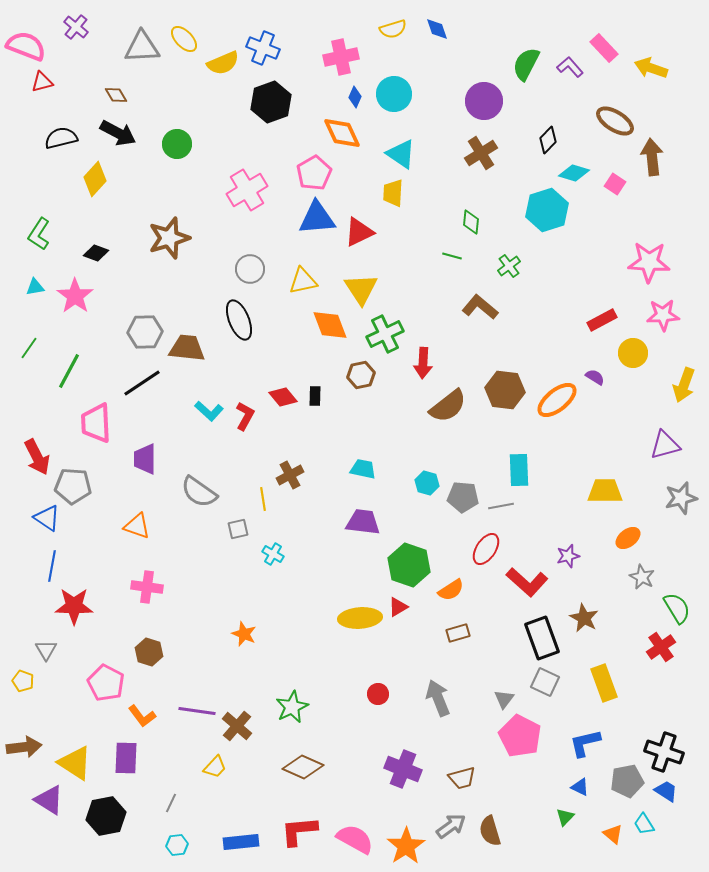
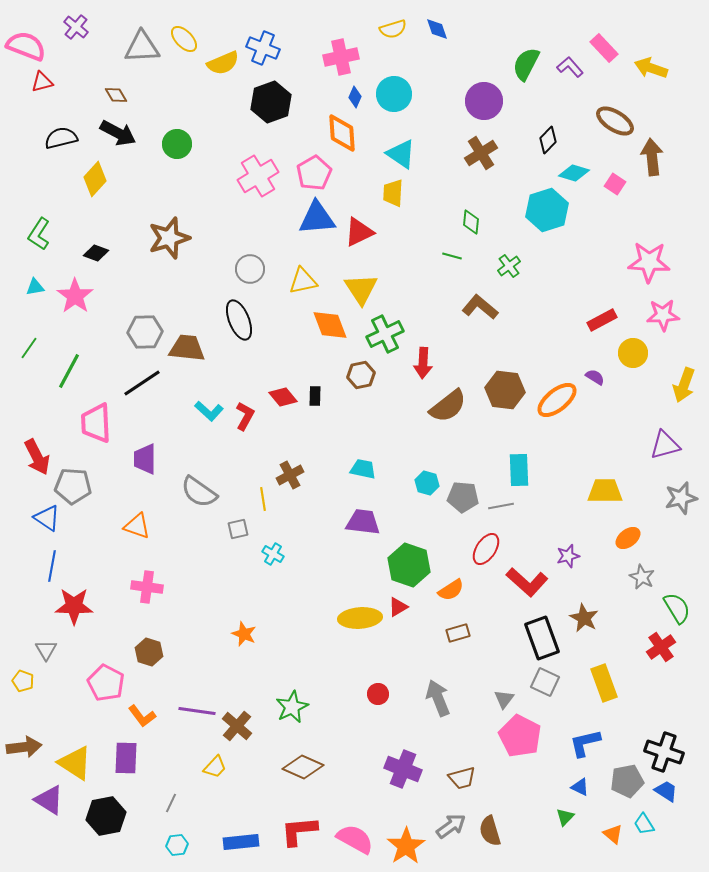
orange diamond at (342, 133): rotated 21 degrees clockwise
pink cross at (247, 190): moved 11 px right, 14 px up
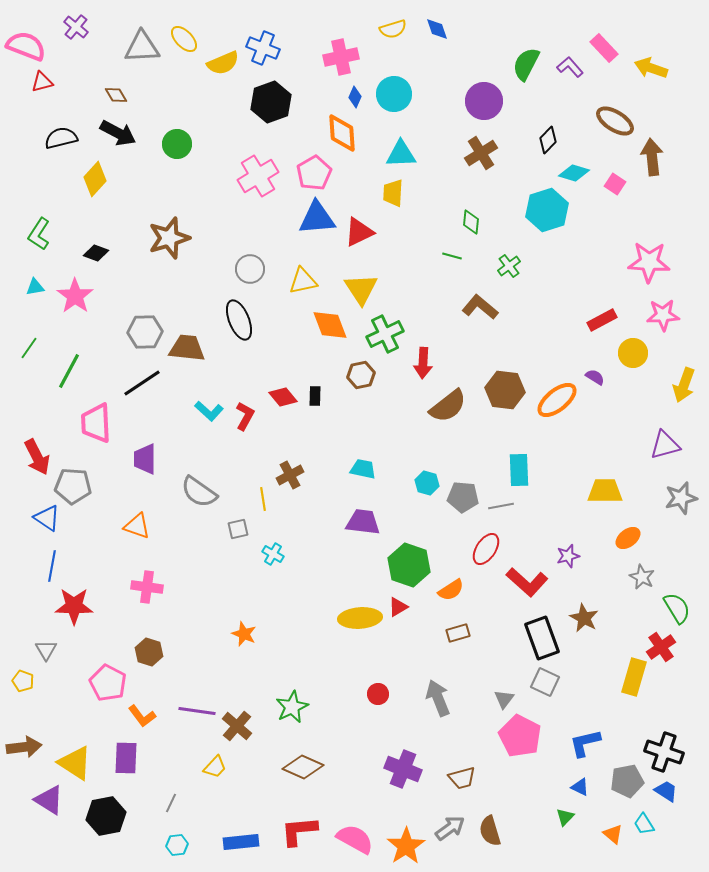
cyan triangle at (401, 154): rotated 36 degrees counterclockwise
pink pentagon at (106, 683): moved 2 px right
yellow rectangle at (604, 683): moved 30 px right, 6 px up; rotated 36 degrees clockwise
gray arrow at (451, 826): moved 1 px left, 2 px down
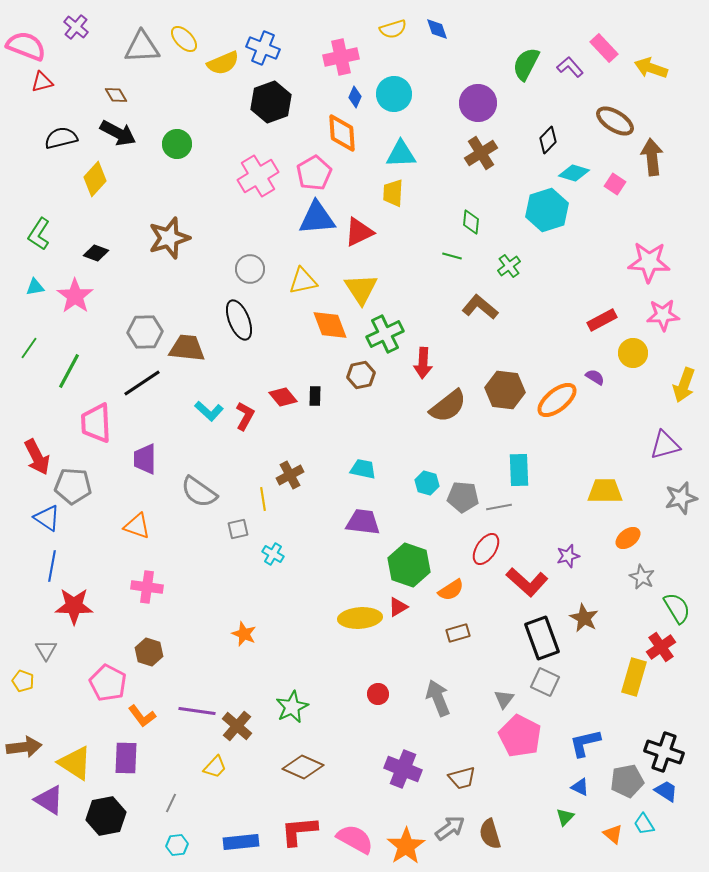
purple circle at (484, 101): moved 6 px left, 2 px down
gray line at (501, 506): moved 2 px left, 1 px down
brown semicircle at (490, 831): moved 3 px down
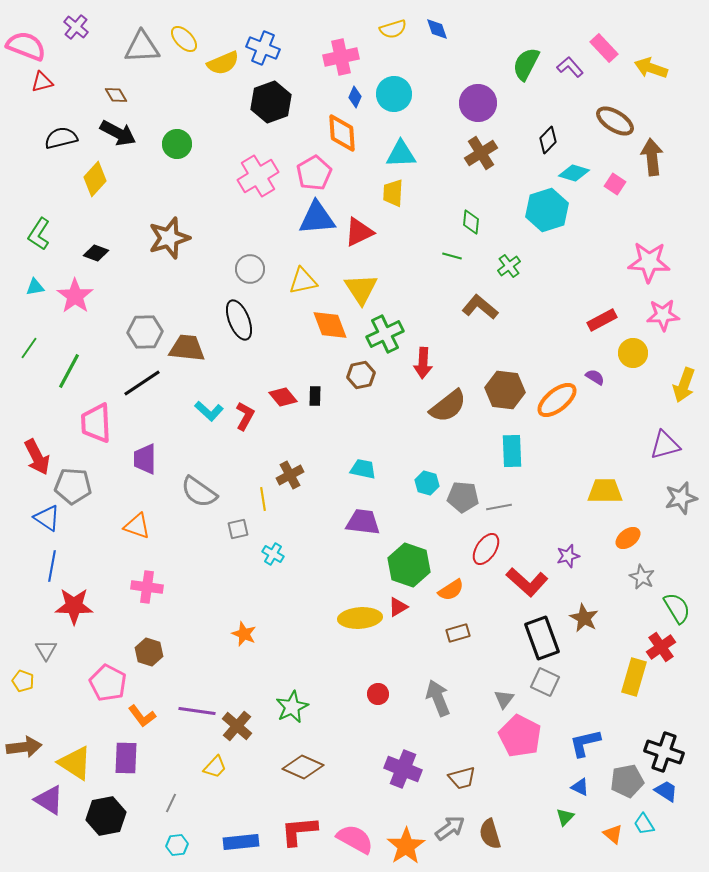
cyan rectangle at (519, 470): moved 7 px left, 19 px up
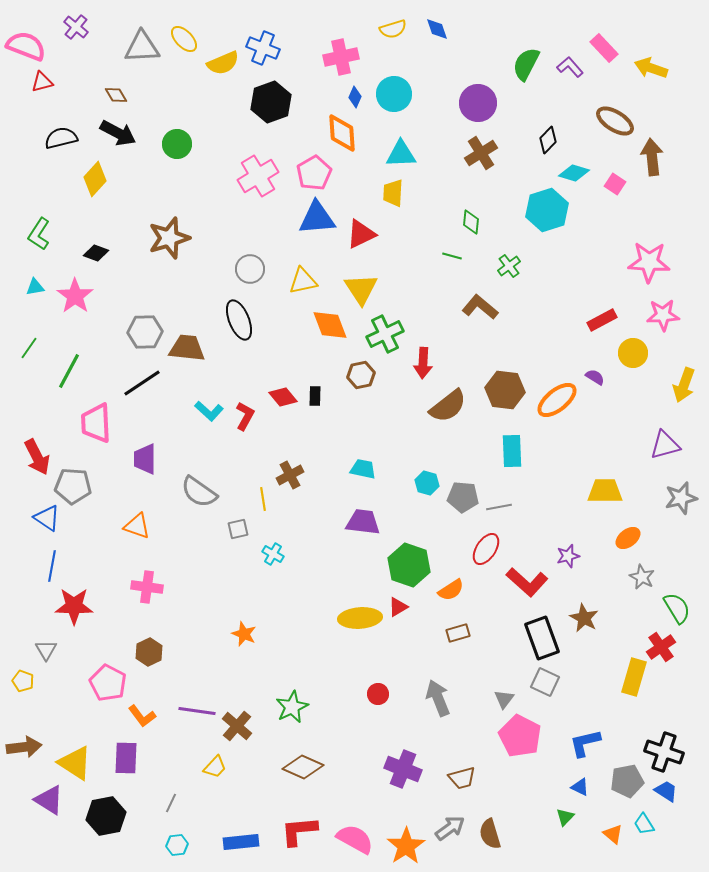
red triangle at (359, 232): moved 2 px right, 2 px down
brown hexagon at (149, 652): rotated 16 degrees clockwise
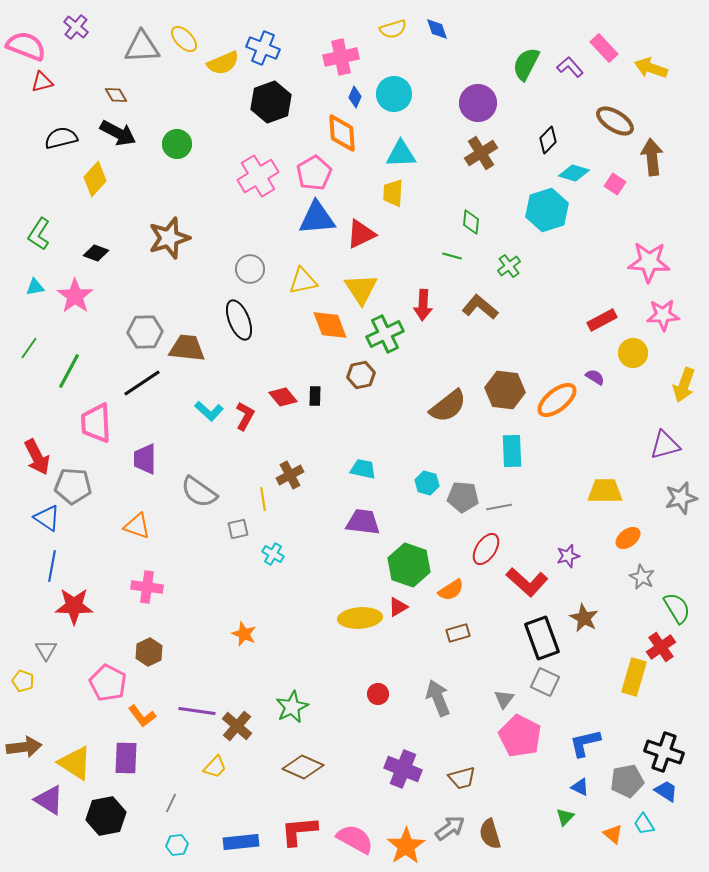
red arrow at (423, 363): moved 58 px up
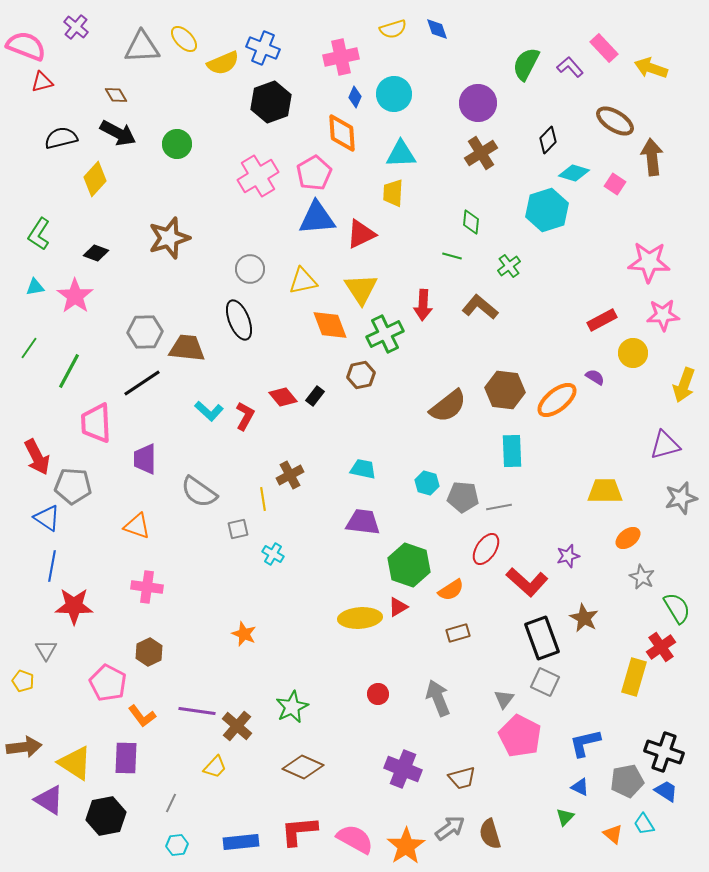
black rectangle at (315, 396): rotated 36 degrees clockwise
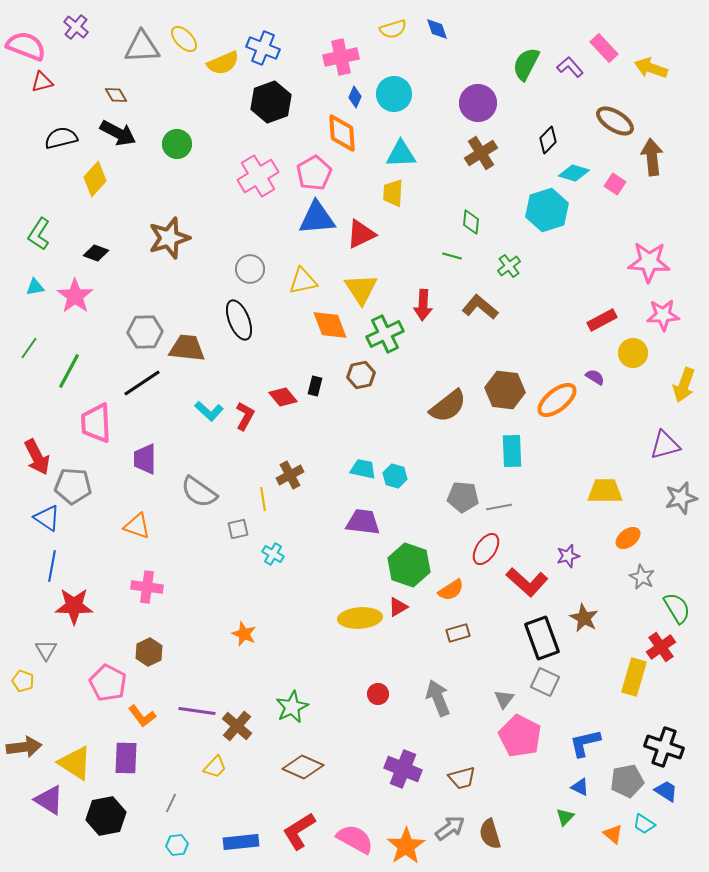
black rectangle at (315, 396): moved 10 px up; rotated 24 degrees counterclockwise
cyan hexagon at (427, 483): moved 32 px left, 7 px up
black cross at (664, 752): moved 5 px up
cyan trapezoid at (644, 824): rotated 25 degrees counterclockwise
red L-shape at (299, 831): rotated 27 degrees counterclockwise
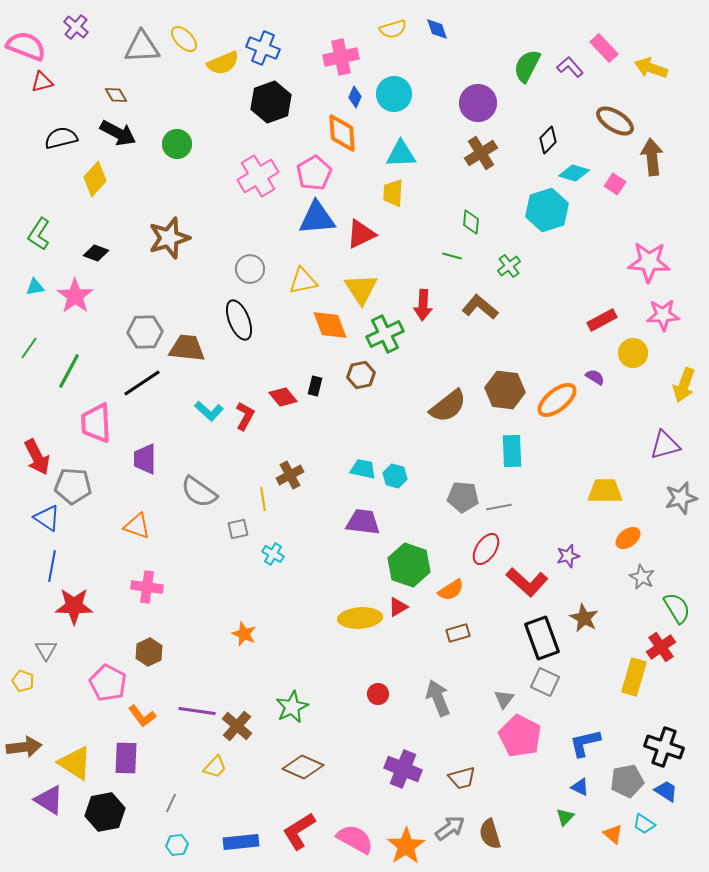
green semicircle at (526, 64): moved 1 px right, 2 px down
black hexagon at (106, 816): moved 1 px left, 4 px up
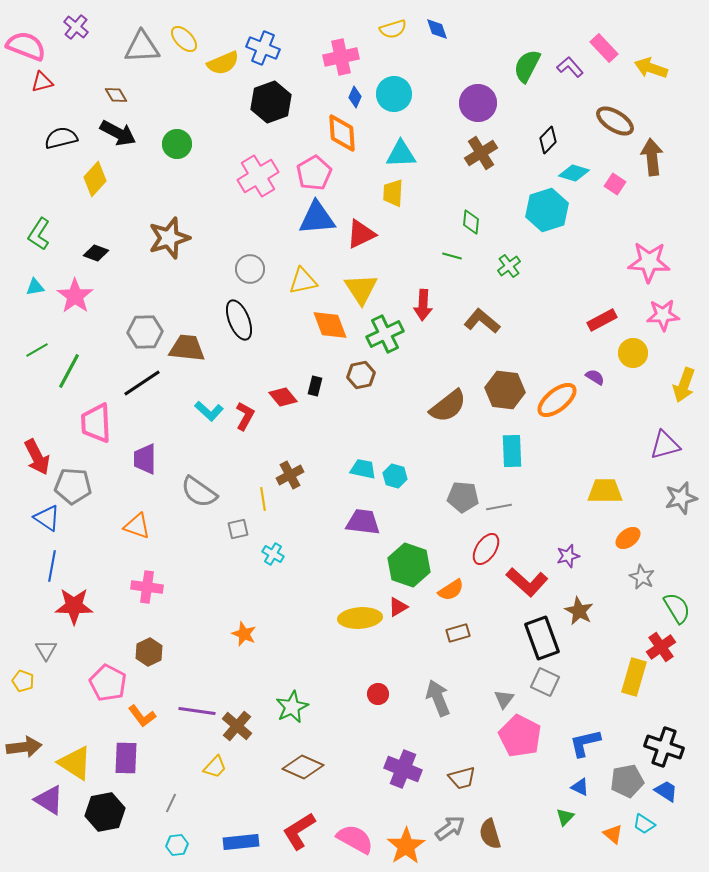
brown L-shape at (480, 307): moved 2 px right, 14 px down
green line at (29, 348): moved 8 px right, 2 px down; rotated 25 degrees clockwise
brown star at (584, 618): moved 5 px left, 7 px up
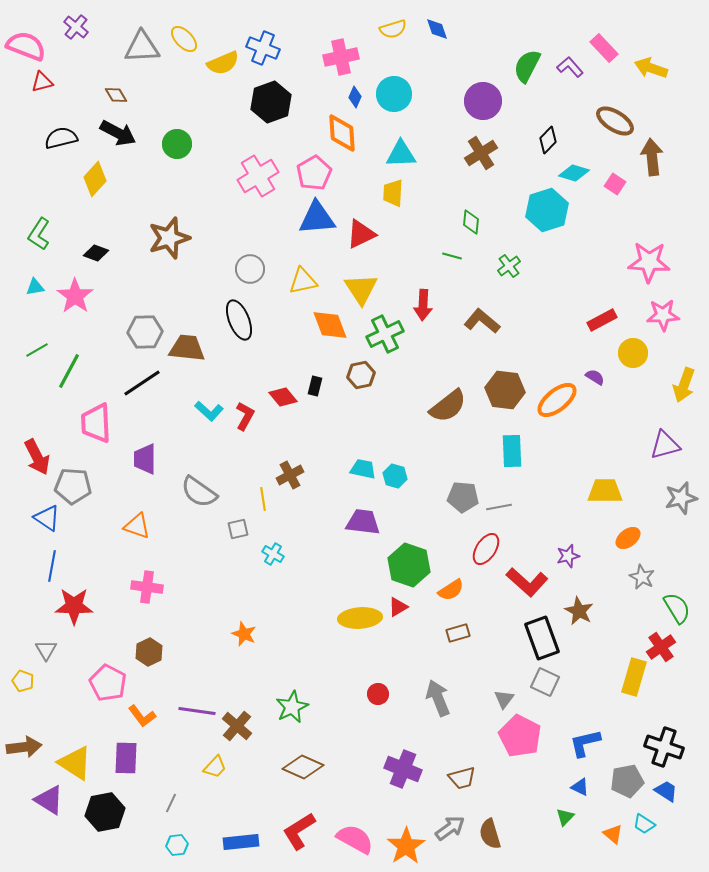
purple circle at (478, 103): moved 5 px right, 2 px up
